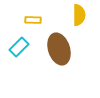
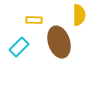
yellow rectangle: moved 1 px right
brown ellipse: moved 7 px up
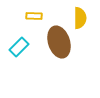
yellow semicircle: moved 1 px right, 3 px down
yellow rectangle: moved 4 px up
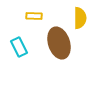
brown ellipse: moved 1 px down
cyan rectangle: rotated 72 degrees counterclockwise
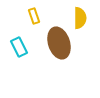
yellow rectangle: rotated 70 degrees clockwise
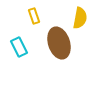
yellow semicircle: rotated 10 degrees clockwise
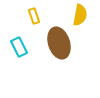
yellow semicircle: moved 3 px up
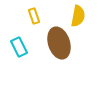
yellow semicircle: moved 2 px left, 1 px down
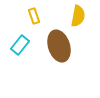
brown ellipse: moved 3 px down
cyan rectangle: moved 1 px right, 2 px up; rotated 66 degrees clockwise
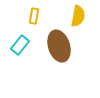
yellow rectangle: rotated 28 degrees clockwise
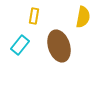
yellow semicircle: moved 5 px right, 1 px down
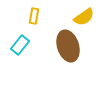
yellow semicircle: moved 1 px right; rotated 45 degrees clockwise
brown ellipse: moved 9 px right
